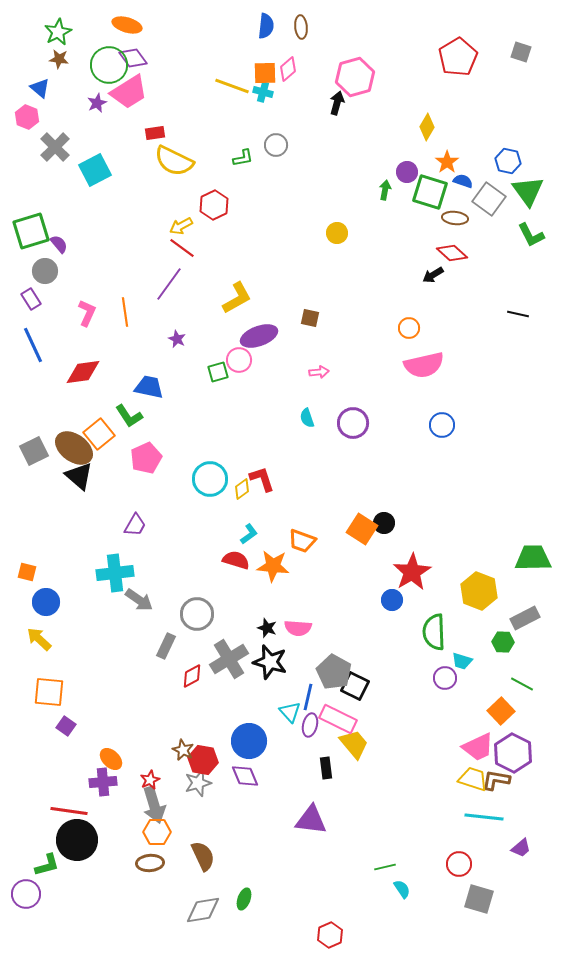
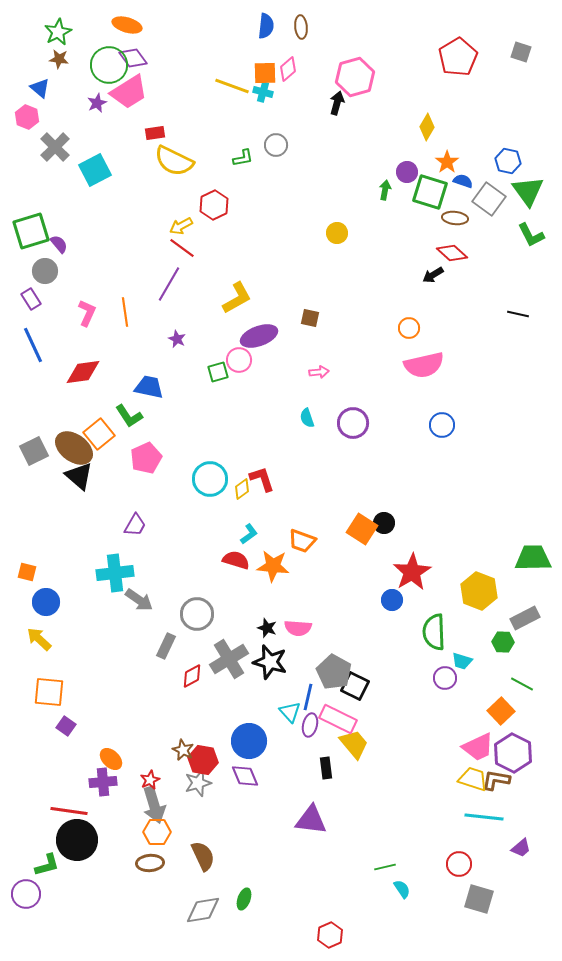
purple line at (169, 284): rotated 6 degrees counterclockwise
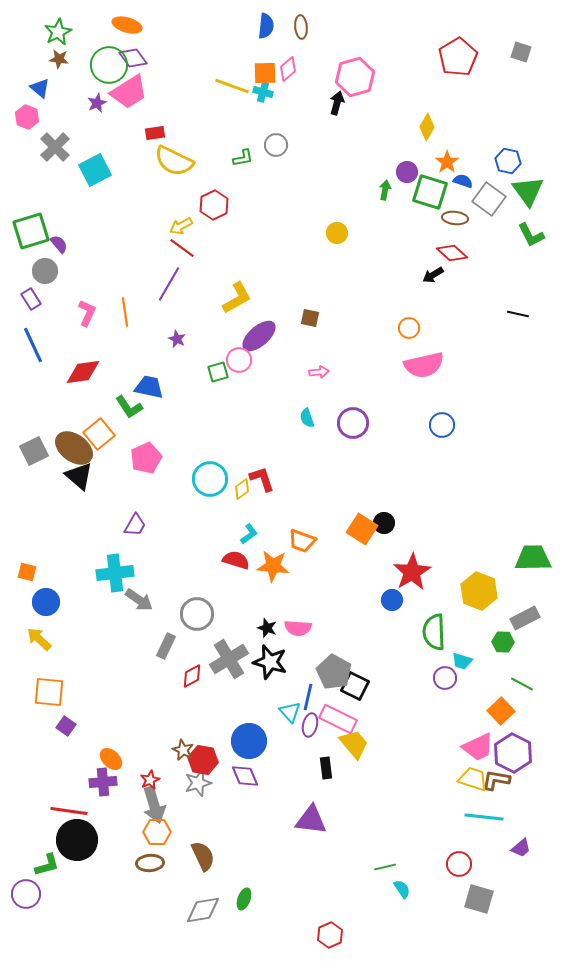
purple ellipse at (259, 336): rotated 21 degrees counterclockwise
green L-shape at (129, 416): moved 9 px up
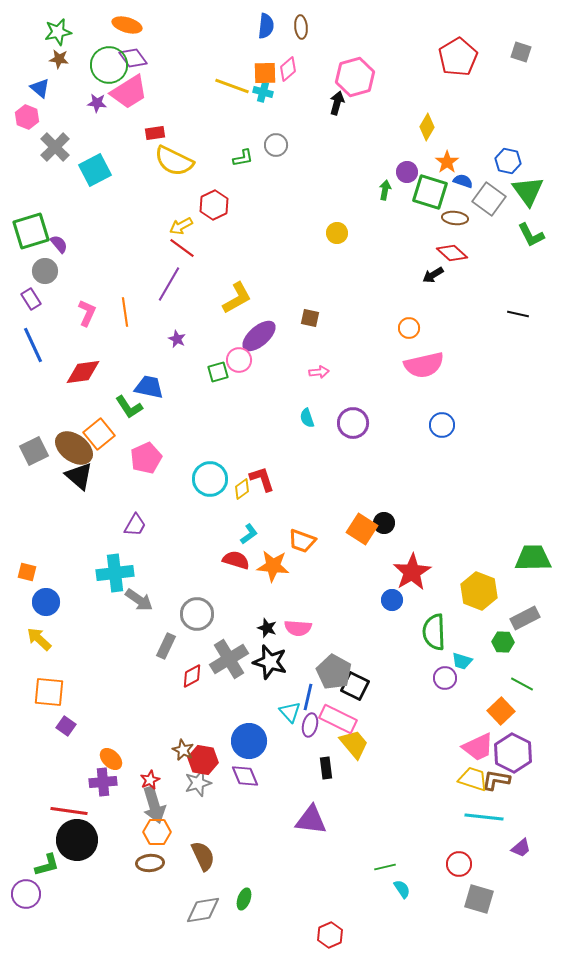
green star at (58, 32): rotated 16 degrees clockwise
purple star at (97, 103): rotated 30 degrees clockwise
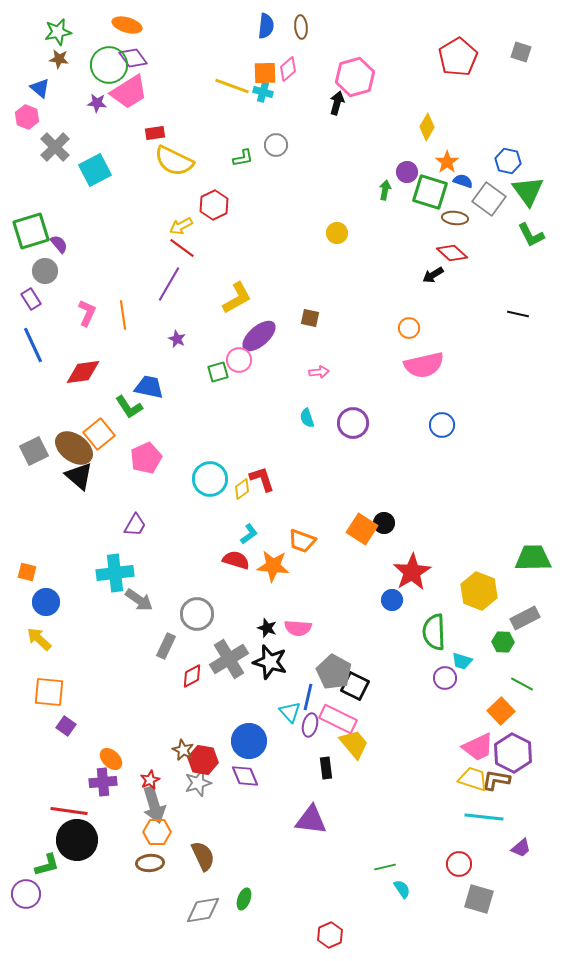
orange line at (125, 312): moved 2 px left, 3 px down
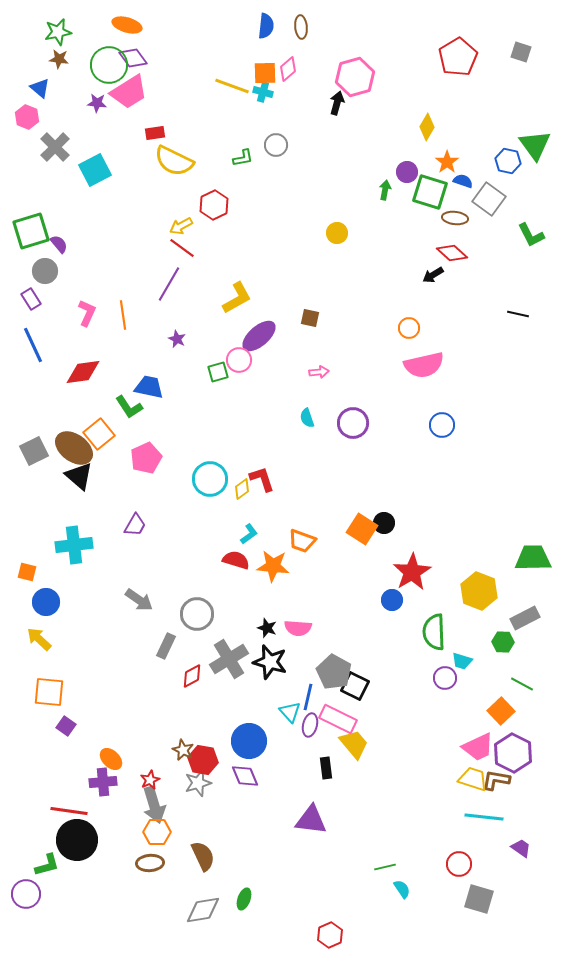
green triangle at (528, 191): moved 7 px right, 46 px up
cyan cross at (115, 573): moved 41 px left, 28 px up
purple trapezoid at (521, 848): rotated 105 degrees counterclockwise
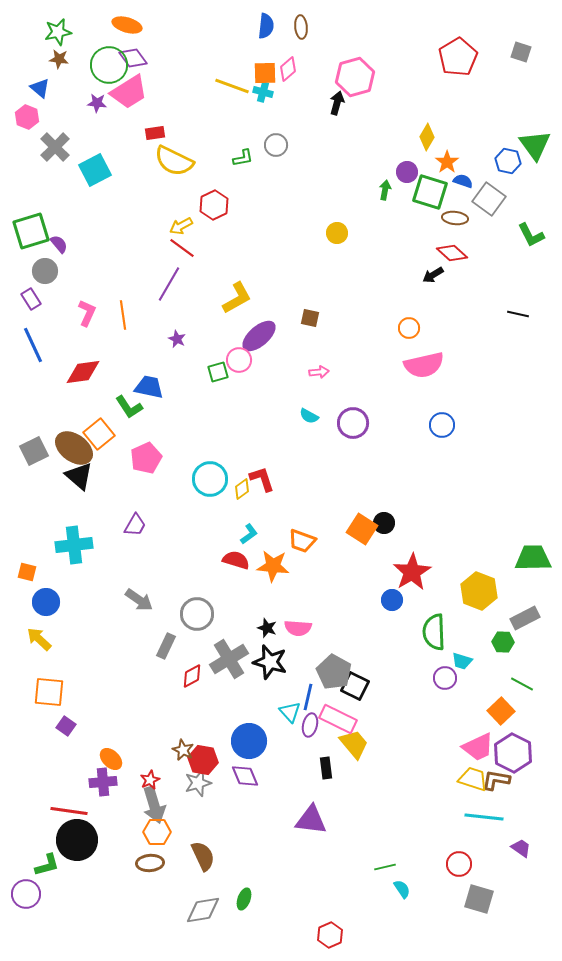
yellow diamond at (427, 127): moved 10 px down
cyan semicircle at (307, 418): moved 2 px right, 2 px up; rotated 42 degrees counterclockwise
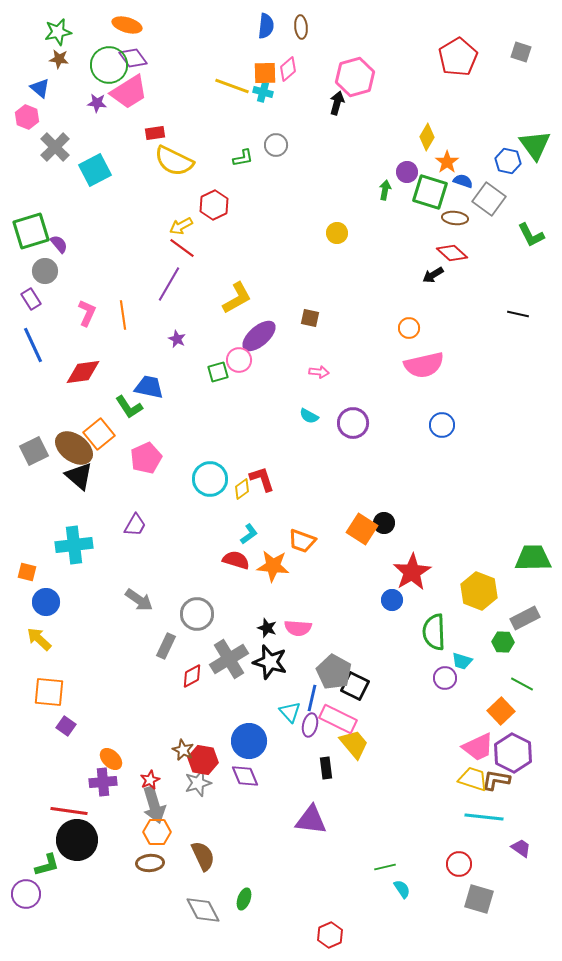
pink arrow at (319, 372): rotated 12 degrees clockwise
blue line at (308, 697): moved 4 px right, 1 px down
gray diamond at (203, 910): rotated 72 degrees clockwise
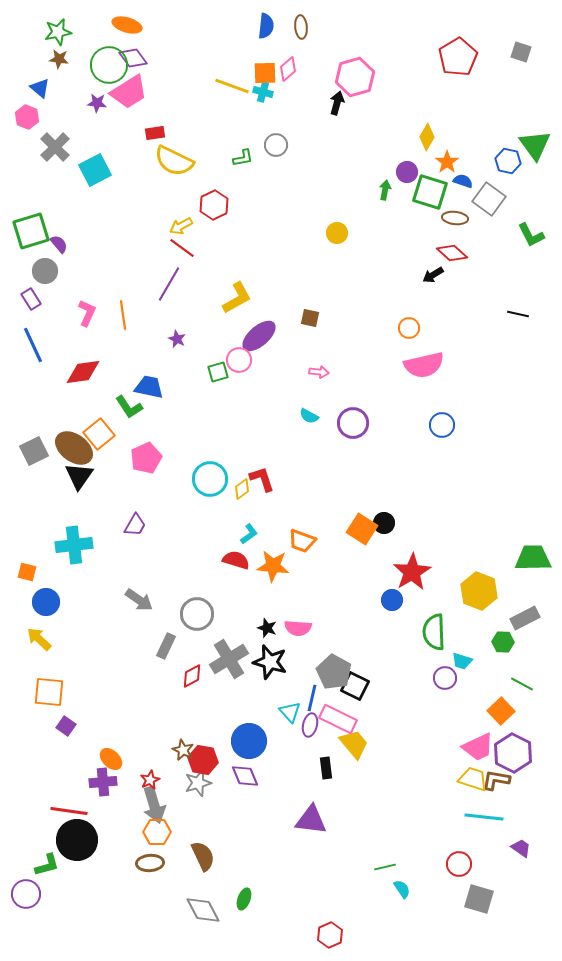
black triangle at (79, 476): rotated 24 degrees clockwise
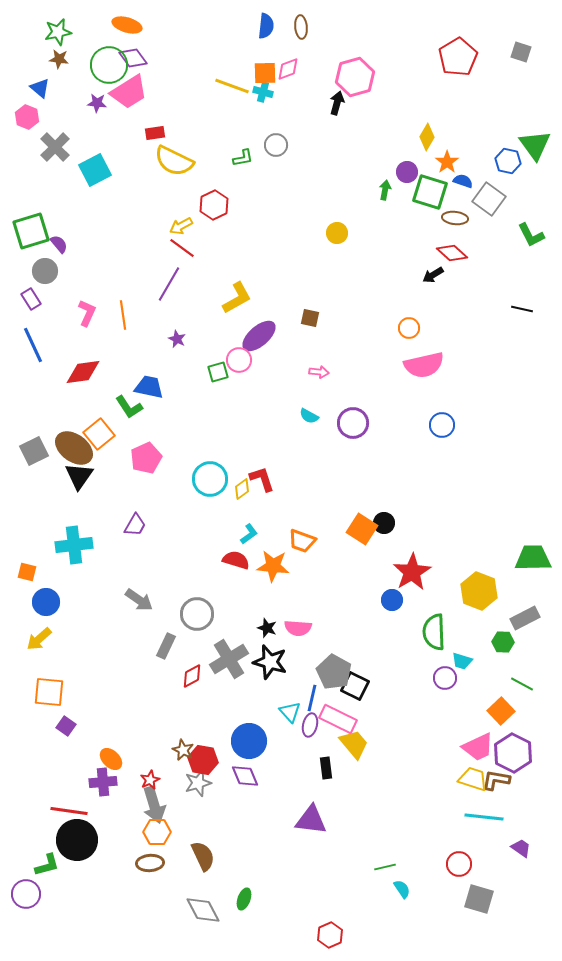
pink diamond at (288, 69): rotated 20 degrees clockwise
black line at (518, 314): moved 4 px right, 5 px up
yellow arrow at (39, 639): rotated 84 degrees counterclockwise
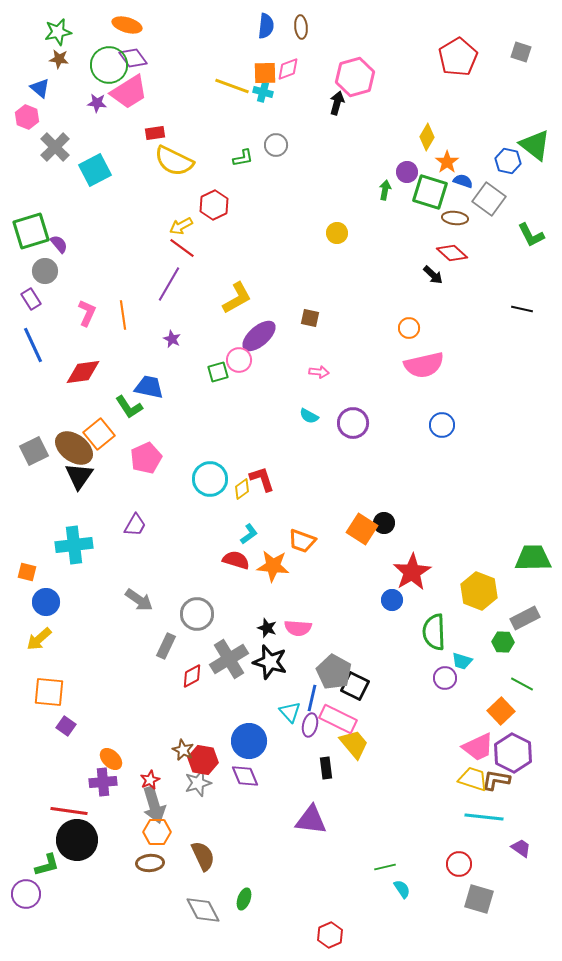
green triangle at (535, 145): rotated 16 degrees counterclockwise
black arrow at (433, 275): rotated 105 degrees counterclockwise
purple star at (177, 339): moved 5 px left
